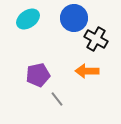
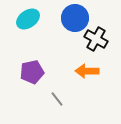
blue circle: moved 1 px right
purple pentagon: moved 6 px left, 3 px up
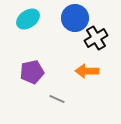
black cross: moved 1 px up; rotated 30 degrees clockwise
gray line: rotated 28 degrees counterclockwise
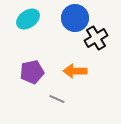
orange arrow: moved 12 px left
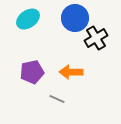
orange arrow: moved 4 px left, 1 px down
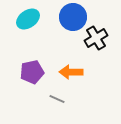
blue circle: moved 2 px left, 1 px up
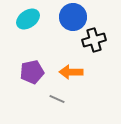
black cross: moved 2 px left, 2 px down; rotated 15 degrees clockwise
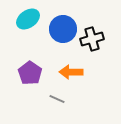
blue circle: moved 10 px left, 12 px down
black cross: moved 2 px left, 1 px up
purple pentagon: moved 2 px left, 1 px down; rotated 25 degrees counterclockwise
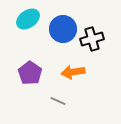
orange arrow: moved 2 px right; rotated 10 degrees counterclockwise
gray line: moved 1 px right, 2 px down
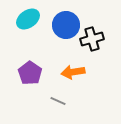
blue circle: moved 3 px right, 4 px up
